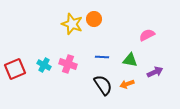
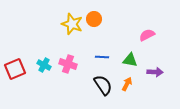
purple arrow: rotated 28 degrees clockwise
orange arrow: rotated 136 degrees clockwise
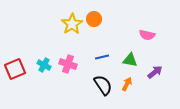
yellow star: rotated 20 degrees clockwise
pink semicircle: rotated 140 degrees counterclockwise
blue line: rotated 16 degrees counterclockwise
purple arrow: rotated 42 degrees counterclockwise
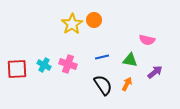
orange circle: moved 1 px down
pink semicircle: moved 5 px down
red square: moved 2 px right; rotated 20 degrees clockwise
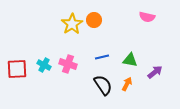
pink semicircle: moved 23 px up
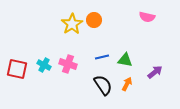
green triangle: moved 5 px left
red square: rotated 15 degrees clockwise
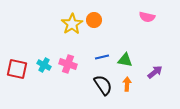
orange arrow: rotated 24 degrees counterclockwise
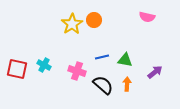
pink cross: moved 9 px right, 7 px down
black semicircle: rotated 15 degrees counterclockwise
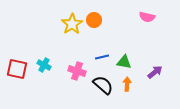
green triangle: moved 1 px left, 2 px down
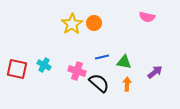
orange circle: moved 3 px down
black semicircle: moved 4 px left, 2 px up
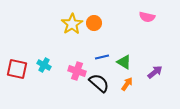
green triangle: rotated 21 degrees clockwise
orange arrow: rotated 32 degrees clockwise
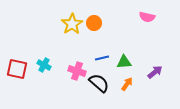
blue line: moved 1 px down
green triangle: rotated 35 degrees counterclockwise
